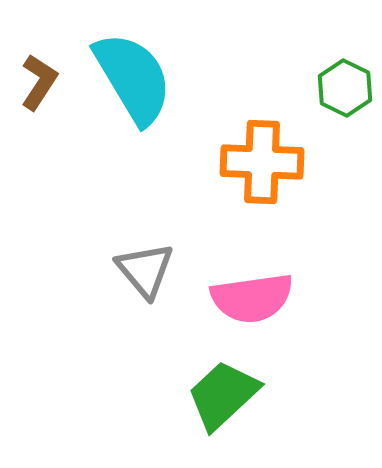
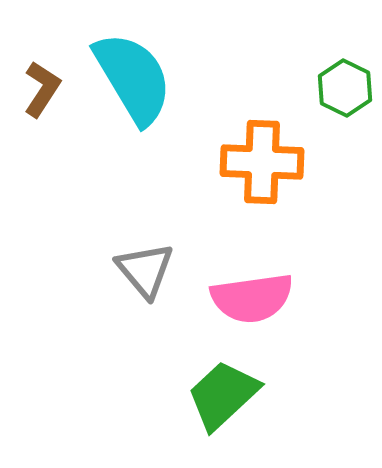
brown L-shape: moved 3 px right, 7 px down
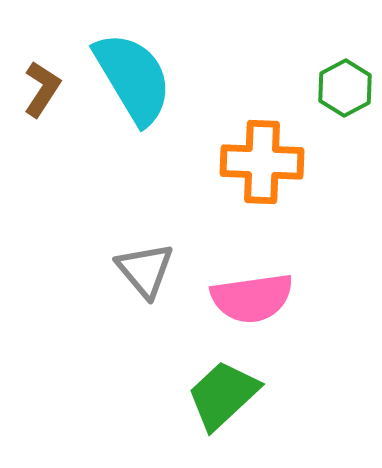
green hexagon: rotated 6 degrees clockwise
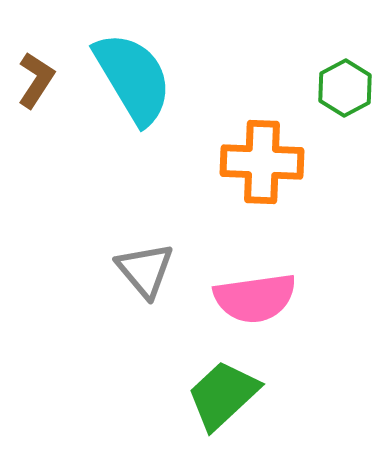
brown L-shape: moved 6 px left, 9 px up
pink semicircle: moved 3 px right
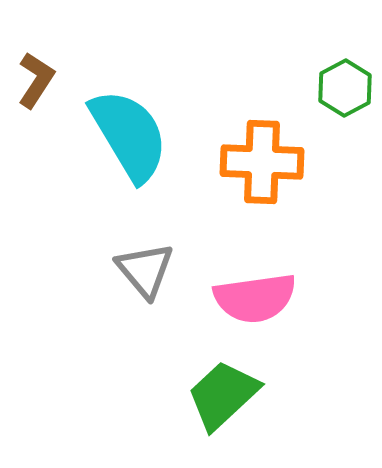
cyan semicircle: moved 4 px left, 57 px down
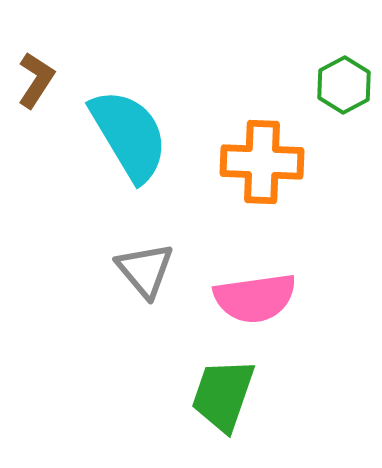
green hexagon: moved 1 px left, 3 px up
green trapezoid: rotated 28 degrees counterclockwise
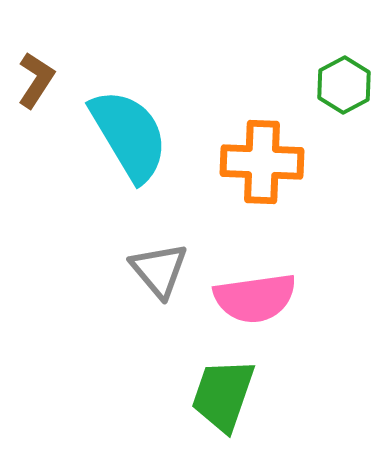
gray triangle: moved 14 px right
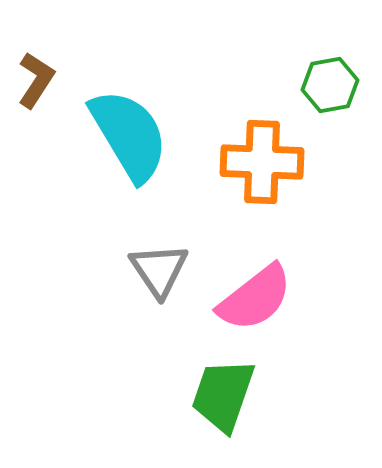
green hexagon: moved 14 px left; rotated 18 degrees clockwise
gray triangle: rotated 6 degrees clockwise
pink semicircle: rotated 30 degrees counterclockwise
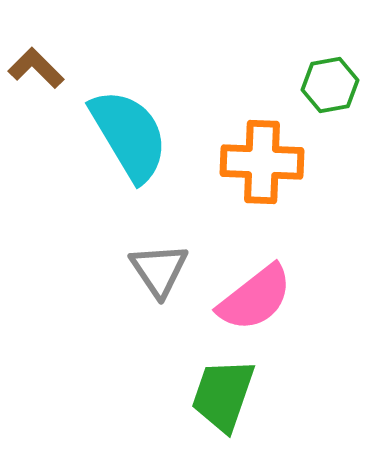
brown L-shape: moved 12 px up; rotated 78 degrees counterclockwise
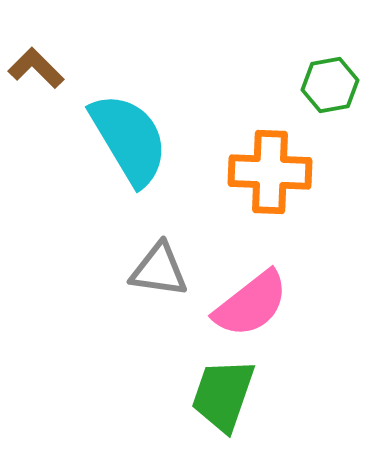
cyan semicircle: moved 4 px down
orange cross: moved 8 px right, 10 px down
gray triangle: rotated 48 degrees counterclockwise
pink semicircle: moved 4 px left, 6 px down
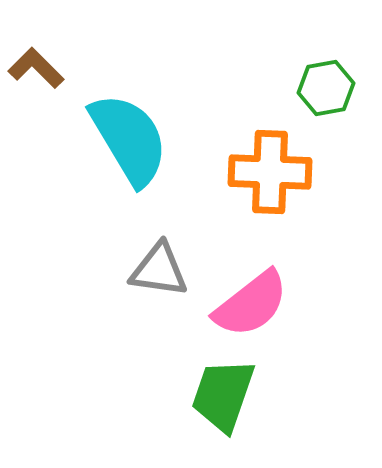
green hexagon: moved 4 px left, 3 px down
